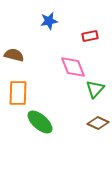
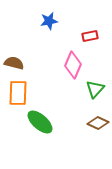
brown semicircle: moved 8 px down
pink diamond: moved 2 px up; rotated 44 degrees clockwise
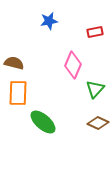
red rectangle: moved 5 px right, 4 px up
green ellipse: moved 3 px right
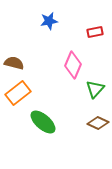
orange rectangle: rotated 50 degrees clockwise
